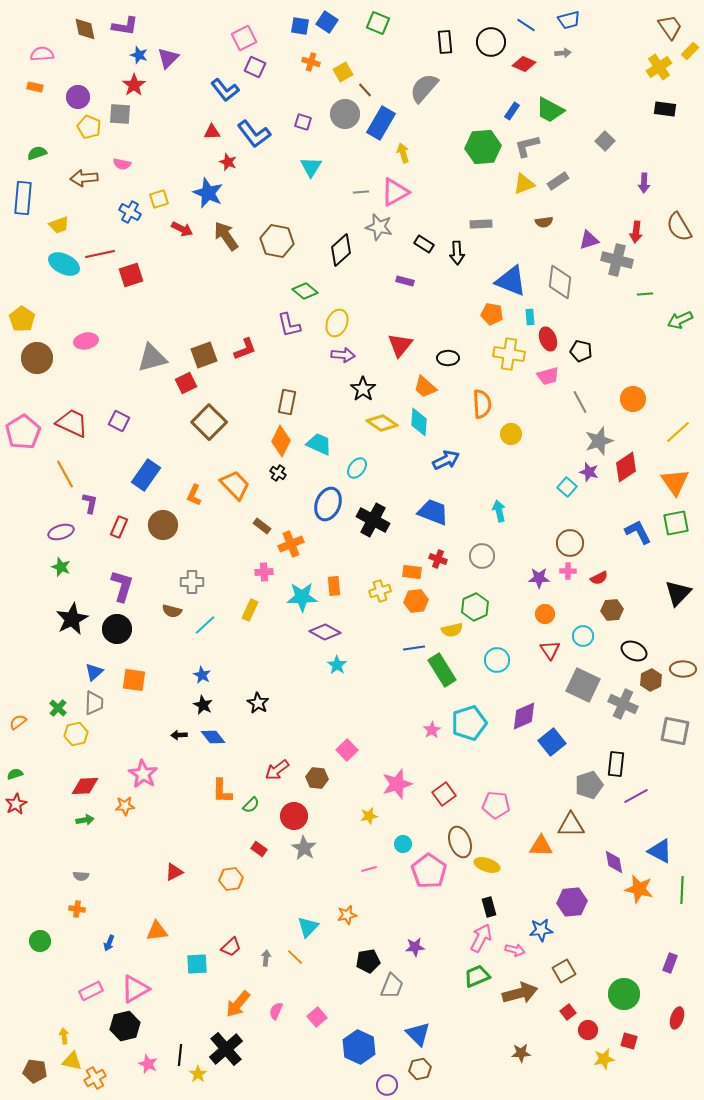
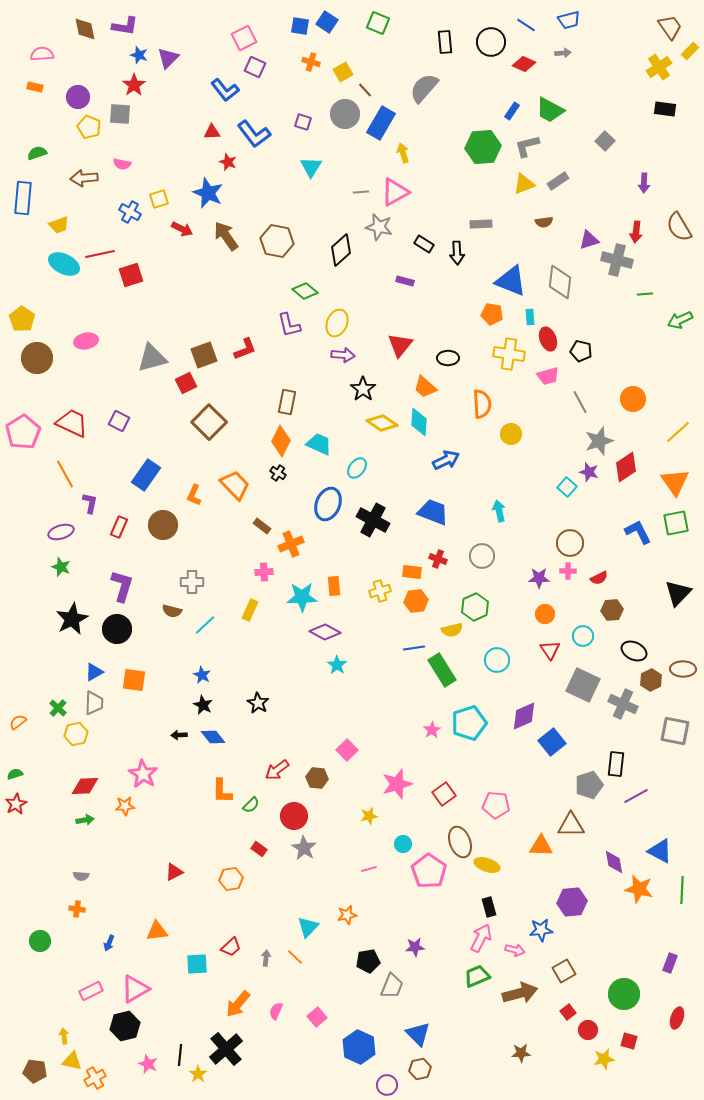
blue triangle at (94, 672): rotated 12 degrees clockwise
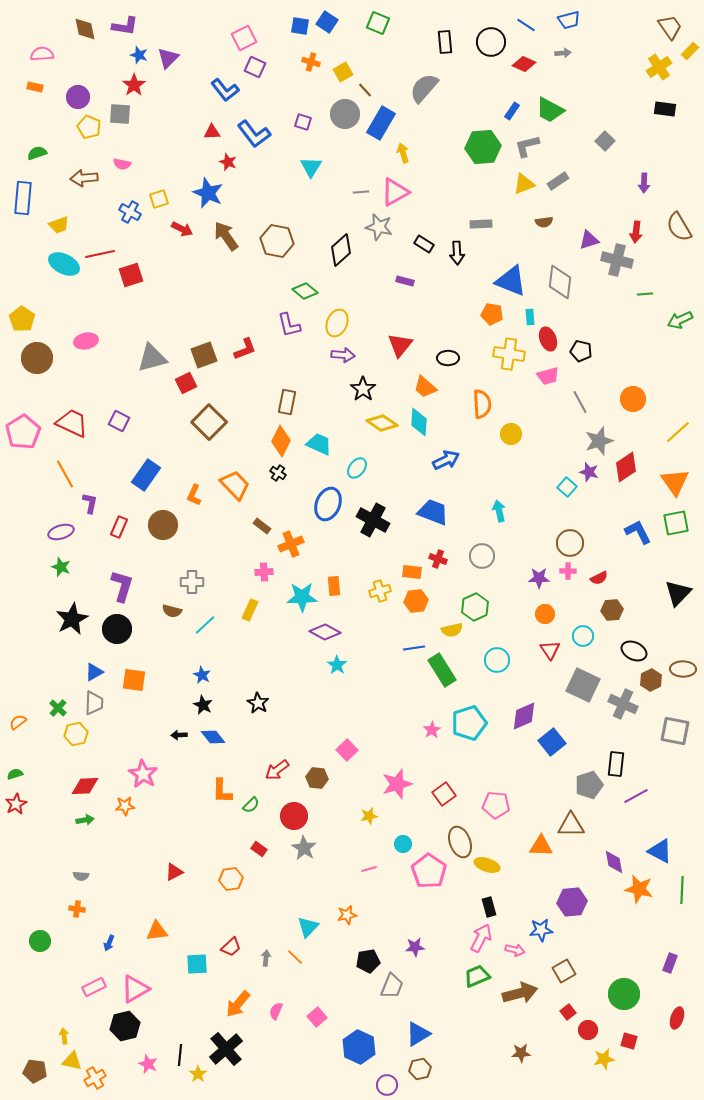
pink rectangle at (91, 991): moved 3 px right, 4 px up
blue triangle at (418, 1034): rotated 44 degrees clockwise
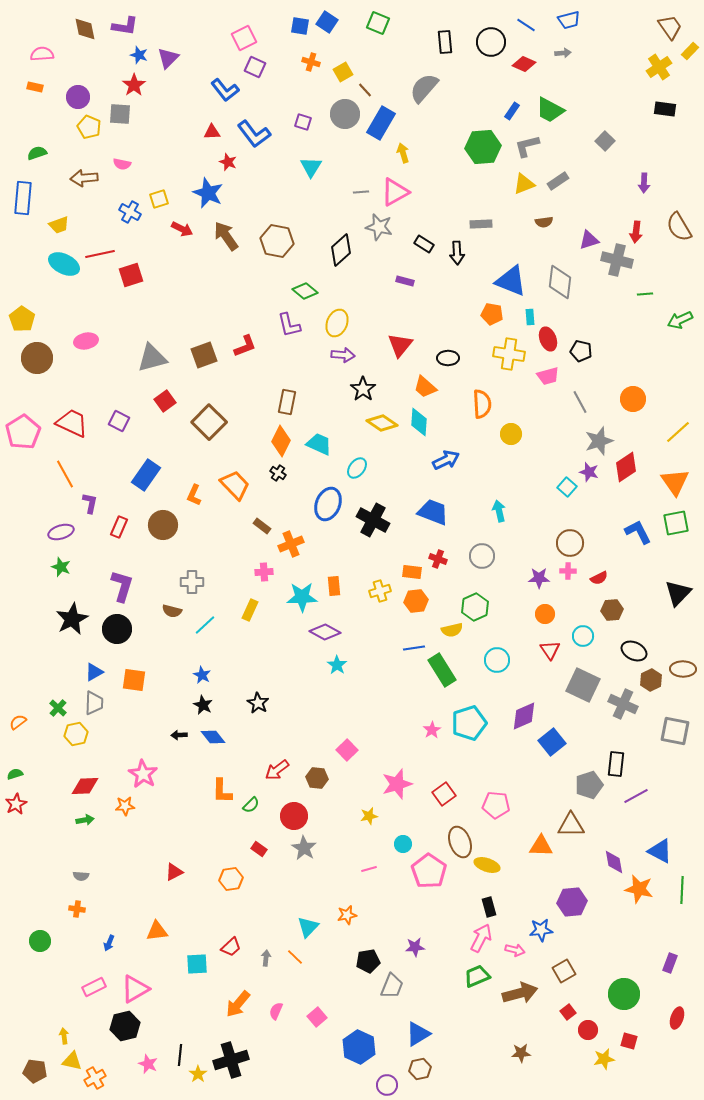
red L-shape at (245, 349): moved 3 px up
red square at (186, 383): moved 21 px left, 18 px down; rotated 10 degrees counterclockwise
black cross at (226, 1049): moved 5 px right, 11 px down; rotated 24 degrees clockwise
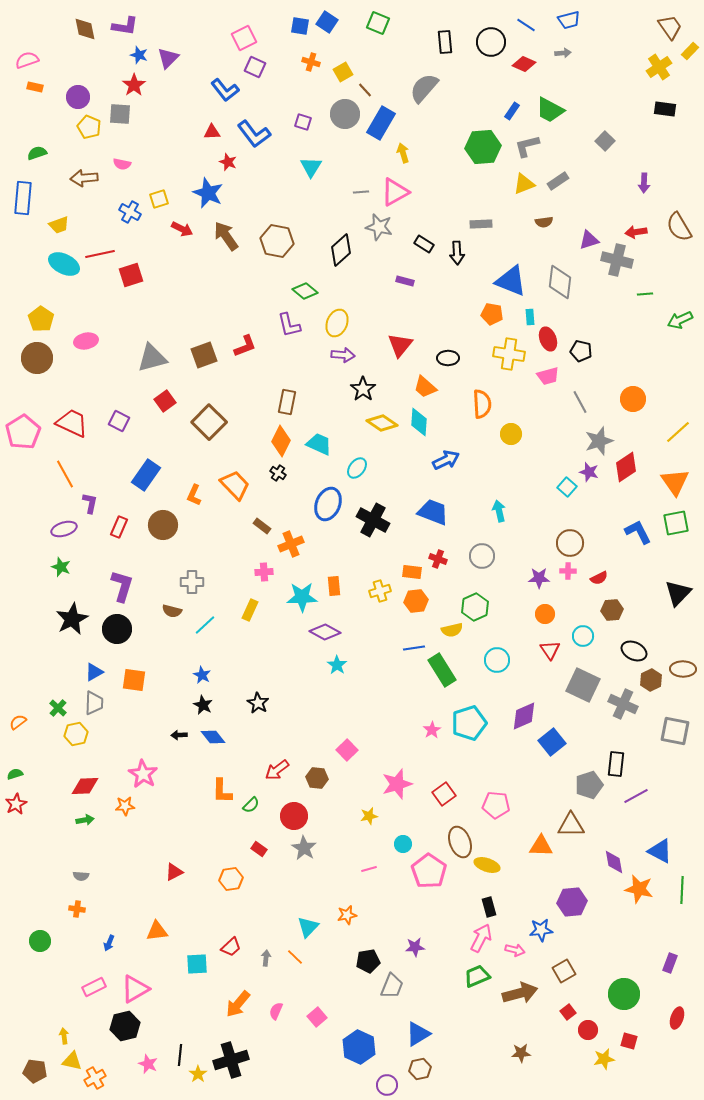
pink semicircle at (42, 54): moved 15 px left, 6 px down; rotated 15 degrees counterclockwise
red arrow at (636, 232): rotated 75 degrees clockwise
yellow pentagon at (22, 319): moved 19 px right
purple ellipse at (61, 532): moved 3 px right, 3 px up
